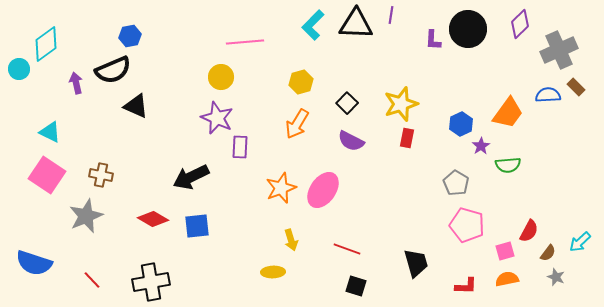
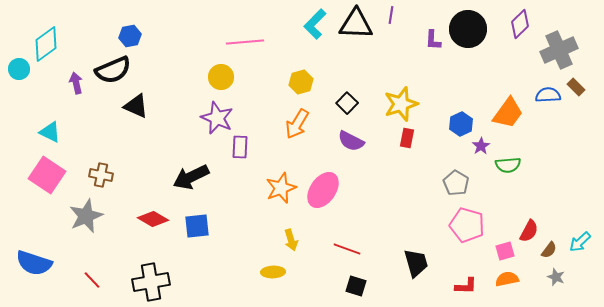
cyan L-shape at (313, 25): moved 2 px right, 1 px up
brown semicircle at (548, 253): moved 1 px right, 3 px up
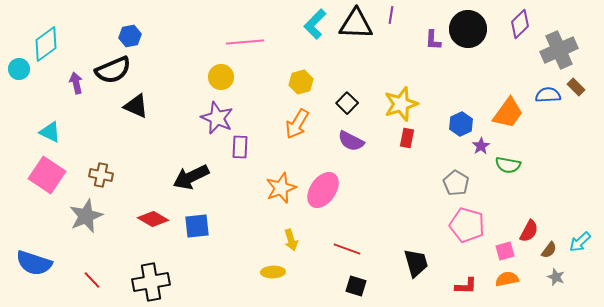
green semicircle at (508, 165): rotated 15 degrees clockwise
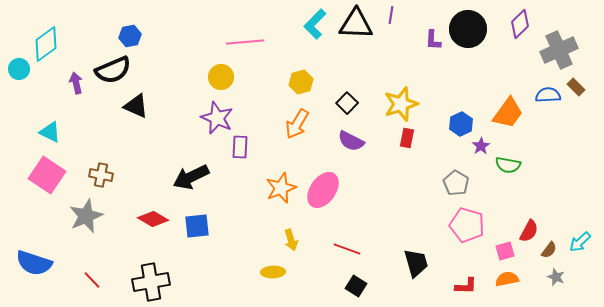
black square at (356, 286): rotated 15 degrees clockwise
